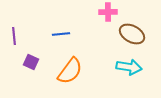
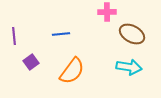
pink cross: moved 1 px left
purple square: rotated 28 degrees clockwise
orange semicircle: moved 2 px right
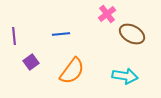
pink cross: moved 2 px down; rotated 36 degrees counterclockwise
cyan arrow: moved 4 px left, 9 px down
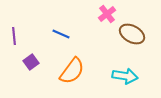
blue line: rotated 30 degrees clockwise
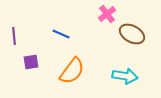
purple square: rotated 28 degrees clockwise
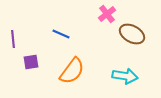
purple line: moved 1 px left, 3 px down
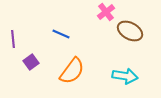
pink cross: moved 1 px left, 2 px up
brown ellipse: moved 2 px left, 3 px up
purple square: rotated 28 degrees counterclockwise
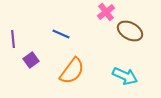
purple square: moved 2 px up
cyan arrow: rotated 15 degrees clockwise
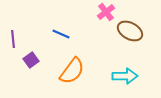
cyan arrow: rotated 25 degrees counterclockwise
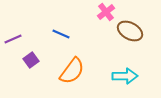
purple line: rotated 72 degrees clockwise
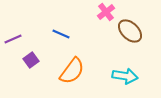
brown ellipse: rotated 15 degrees clockwise
cyan arrow: rotated 10 degrees clockwise
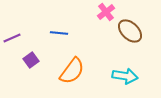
blue line: moved 2 px left, 1 px up; rotated 18 degrees counterclockwise
purple line: moved 1 px left, 1 px up
